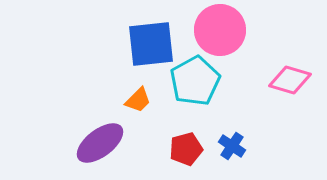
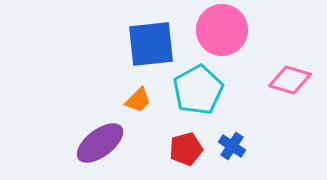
pink circle: moved 2 px right
cyan pentagon: moved 3 px right, 9 px down
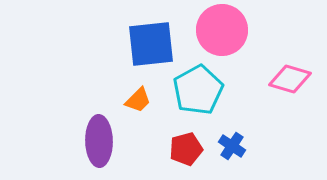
pink diamond: moved 1 px up
purple ellipse: moved 1 px left, 2 px up; rotated 54 degrees counterclockwise
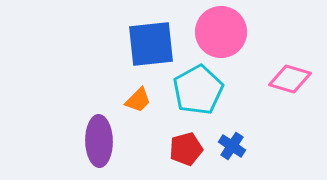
pink circle: moved 1 px left, 2 px down
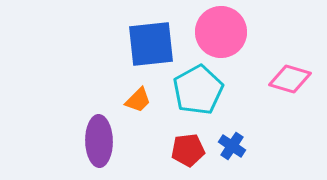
red pentagon: moved 2 px right, 1 px down; rotated 8 degrees clockwise
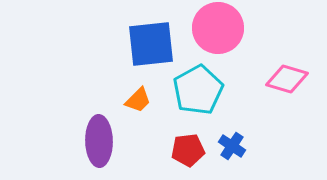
pink circle: moved 3 px left, 4 px up
pink diamond: moved 3 px left
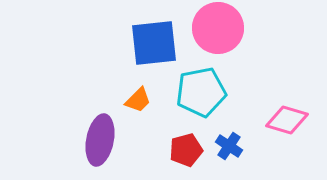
blue square: moved 3 px right, 1 px up
pink diamond: moved 41 px down
cyan pentagon: moved 3 px right, 2 px down; rotated 18 degrees clockwise
purple ellipse: moved 1 px right, 1 px up; rotated 12 degrees clockwise
blue cross: moved 3 px left
red pentagon: moved 2 px left; rotated 8 degrees counterclockwise
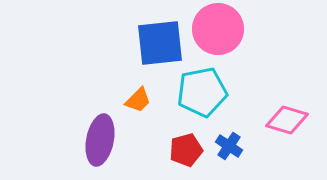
pink circle: moved 1 px down
blue square: moved 6 px right
cyan pentagon: moved 1 px right
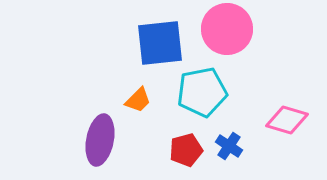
pink circle: moved 9 px right
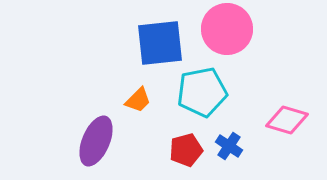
purple ellipse: moved 4 px left, 1 px down; rotated 12 degrees clockwise
